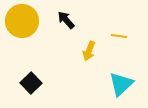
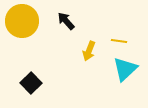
black arrow: moved 1 px down
yellow line: moved 5 px down
cyan triangle: moved 4 px right, 15 px up
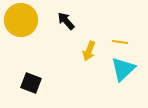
yellow circle: moved 1 px left, 1 px up
yellow line: moved 1 px right, 1 px down
cyan triangle: moved 2 px left
black square: rotated 25 degrees counterclockwise
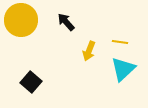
black arrow: moved 1 px down
black square: moved 1 px up; rotated 20 degrees clockwise
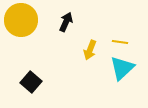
black arrow: rotated 66 degrees clockwise
yellow arrow: moved 1 px right, 1 px up
cyan triangle: moved 1 px left, 1 px up
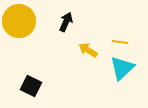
yellow circle: moved 2 px left, 1 px down
yellow arrow: moved 2 px left; rotated 102 degrees clockwise
black square: moved 4 px down; rotated 15 degrees counterclockwise
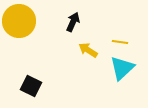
black arrow: moved 7 px right
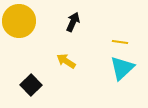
yellow arrow: moved 22 px left, 11 px down
black square: moved 1 px up; rotated 20 degrees clockwise
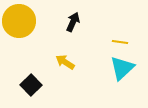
yellow arrow: moved 1 px left, 1 px down
